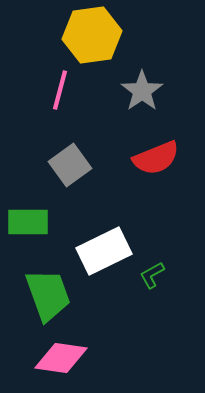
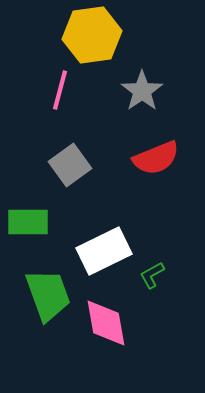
pink diamond: moved 45 px right, 35 px up; rotated 72 degrees clockwise
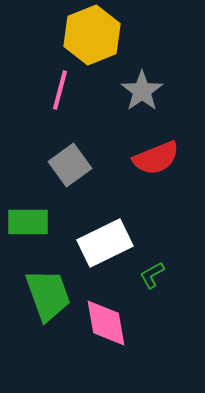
yellow hexagon: rotated 14 degrees counterclockwise
white rectangle: moved 1 px right, 8 px up
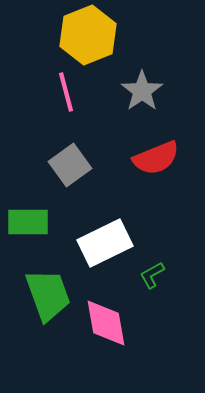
yellow hexagon: moved 4 px left
pink line: moved 6 px right, 2 px down; rotated 30 degrees counterclockwise
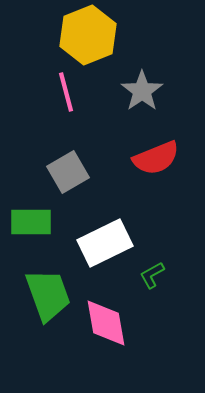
gray square: moved 2 px left, 7 px down; rotated 6 degrees clockwise
green rectangle: moved 3 px right
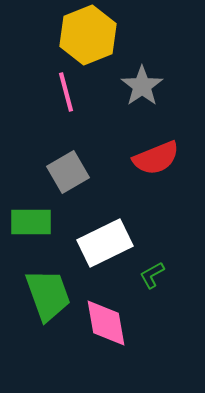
gray star: moved 5 px up
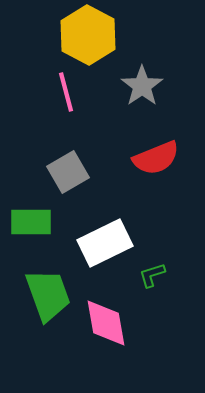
yellow hexagon: rotated 10 degrees counterclockwise
green L-shape: rotated 12 degrees clockwise
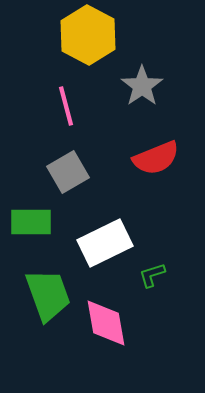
pink line: moved 14 px down
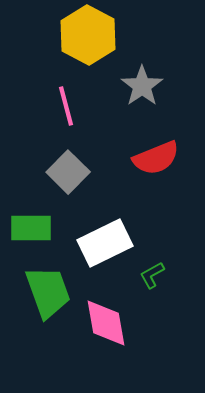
gray square: rotated 15 degrees counterclockwise
green rectangle: moved 6 px down
green L-shape: rotated 12 degrees counterclockwise
green trapezoid: moved 3 px up
